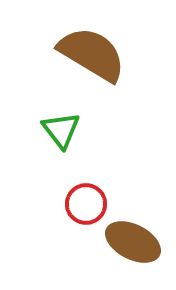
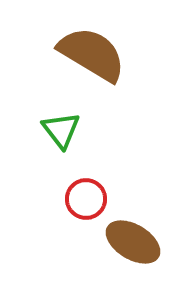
red circle: moved 5 px up
brown ellipse: rotated 4 degrees clockwise
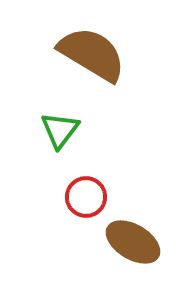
green triangle: moved 1 px left; rotated 15 degrees clockwise
red circle: moved 2 px up
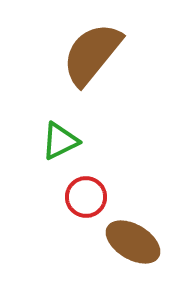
brown semicircle: rotated 82 degrees counterclockwise
green triangle: moved 11 px down; rotated 27 degrees clockwise
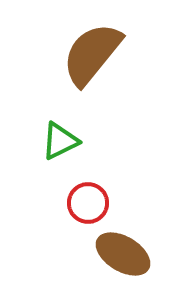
red circle: moved 2 px right, 6 px down
brown ellipse: moved 10 px left, 12 px down
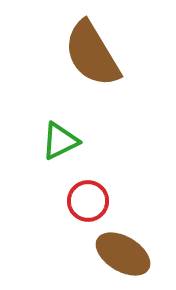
brown semicircle: rotated 70 degrees counterclockwise
red circle: moved 2 px up
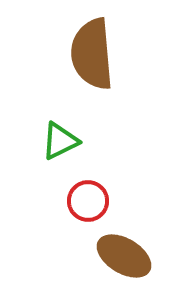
brown semicircle: rotated 26 degrees clockwise
brown ellipse: moved 1 px right, 2 px down
